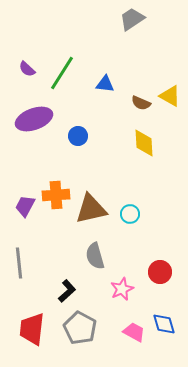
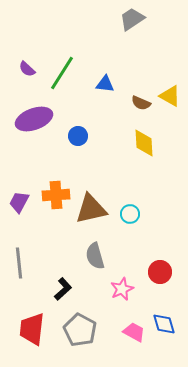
purple trapezoid: moved 6 px left, 4 px up
black L-shape: moved 4 px left, 2 px up
gray pentagon: moved 2 px down
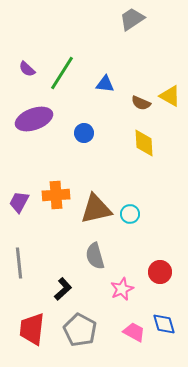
blue circle: moved 6 px right, 3 px up
brown triangle: moved 5 px right
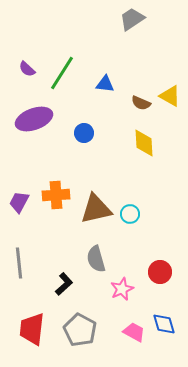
gray semicircle: moved 1 px right, 3 px down
black L-shape: moved 1 px right, 5 px up
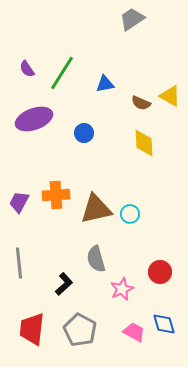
purple semicircle: rotated 12 degrees clockwise
blue triangle: rotated 18 degrees counterclockwise
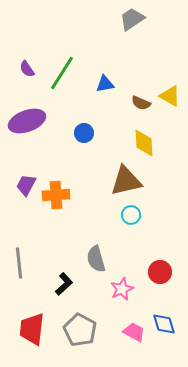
purple ellipse: moved 7 px left, 2 px down
purple trapezoid: moved 7 px right, 17 px up
brown triangle: moved 30 px right, 28 px up
cyan circle: moved 1 px right, 1 px down
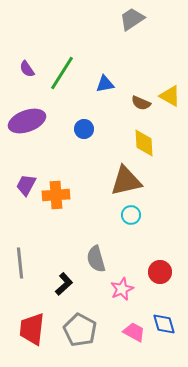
blue circle: moved 4 px up
gray line: moved 1 px right
